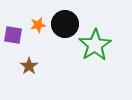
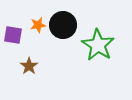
black circle: moved 2 px left, 1 px down
green star: moved 3 px right; rotated 8 degrees counterclockwise
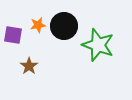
black circle: moved 1 px right, 1 px down
green star: rotated 12 degrees counterclockwise
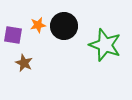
green star: moved 7 px right
brown star: moved 5 px left, 3 px up; rotated 12 degrees counterclockwise
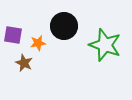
orange star: moved 18 px down
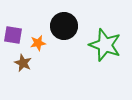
brown star: moved 1 px left
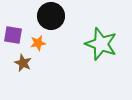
black circle: moved 13 px left, 10 px up
green star: moved 4 px left, 1 px up
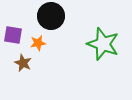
green star: moved 2 px right
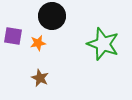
black circle: moved 1 px right
purple square: moved 1 px down
brown star: moved 17 px right, 15 px down
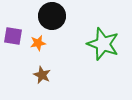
brown star: moved 2 px right, 3 px up
